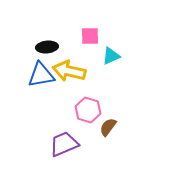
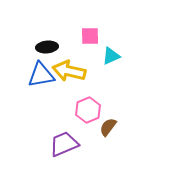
pink hexagon: rotated 20 degrees clockwise
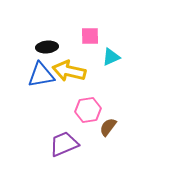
cyan triangle: moved 1 px down
pink hexagon: rotated 15 degrees clockwise
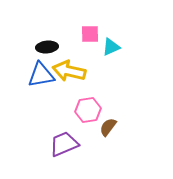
pink square: moved 2 px up
cyan triangle: moved 10 px up
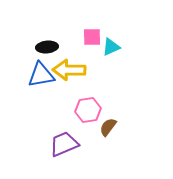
pink square: moved 2 px right, 3 px down
yellow arrow: moved 1 px up; rotated 12 degrees counterclockwise
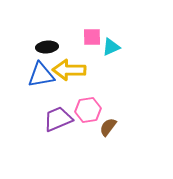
purple trapezoid: moved 6 px left, 25 px up
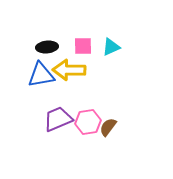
pink square: moved 9 px left, 9 px down
pink hexagon: moved 12 px down
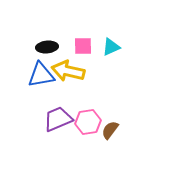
yellow arrow: moved 1 px left, 1 px down; rotated 12 degrees clockwise
brown semicircle: moved 2 px right, 3 px down
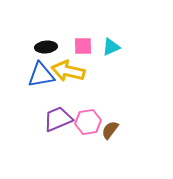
black ellipse: moved 1 px left
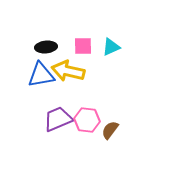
pink hexagon: moved 1 px left, 2 px up; rotated 15 degrees clockwise
